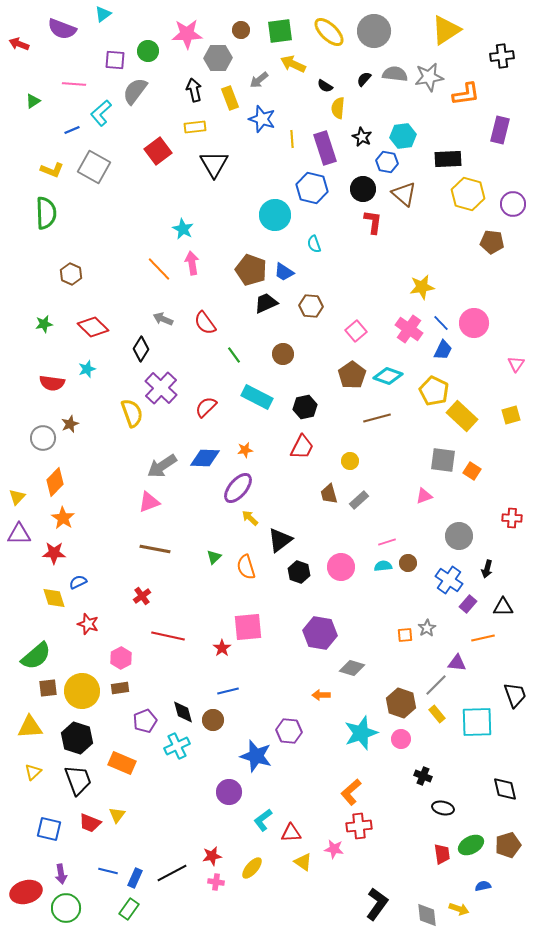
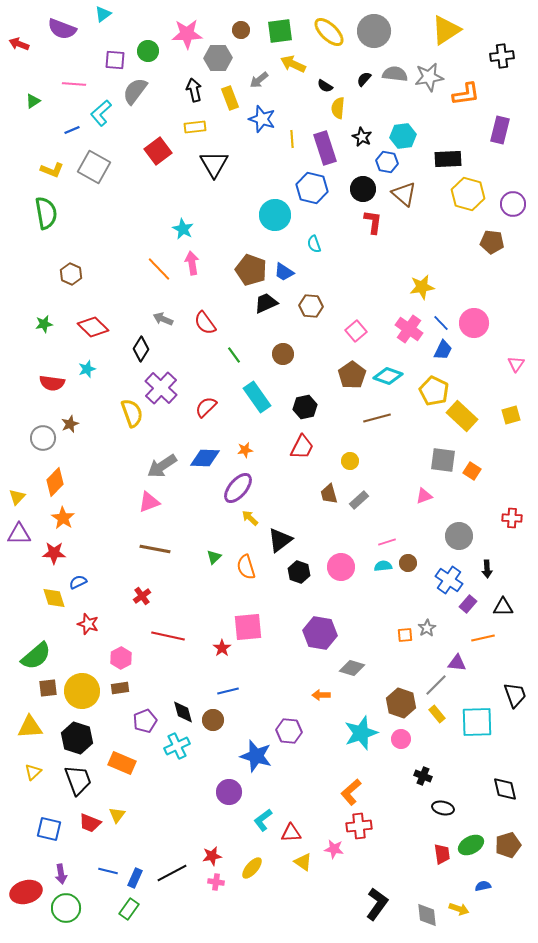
green semicircle at (46, 213): rotated 8 degrees counterclockwise
cyan rectangle at (257, 397): rotated 28 degrees clockwise
black arrow at (487, 569): rotated 18 degrees counterclockwise
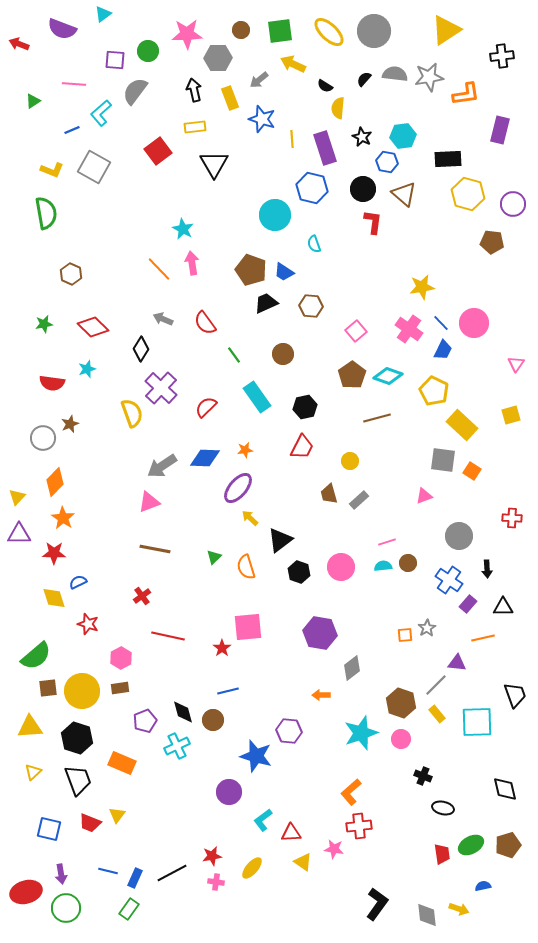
yellow rectangle at (462, 416): moved 9 px down
gray diamond at (352, 668): rotated 55 degrees counterclockwise
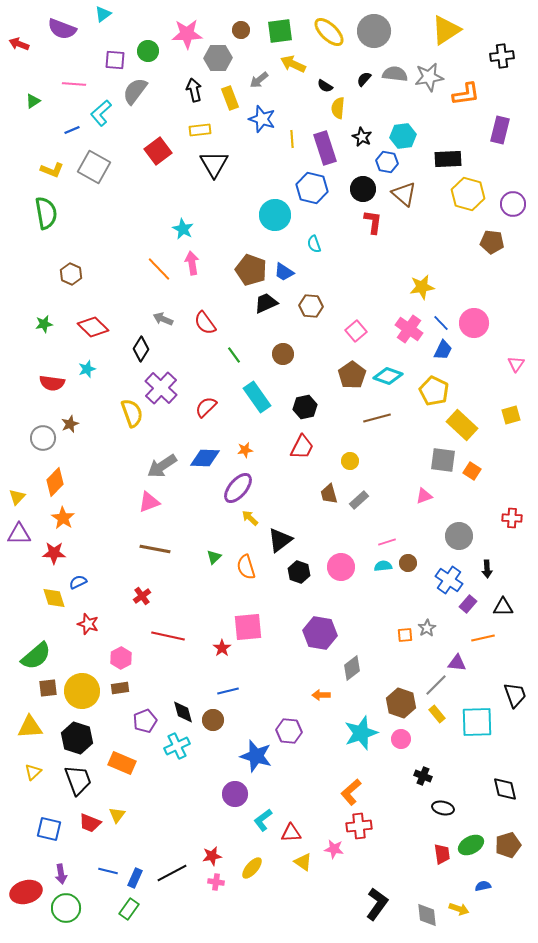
yellow rectangle at (195, 127): moved 5 px right, 3 px down
purple circle at (229, 792): moved 6 px right, 2 px down
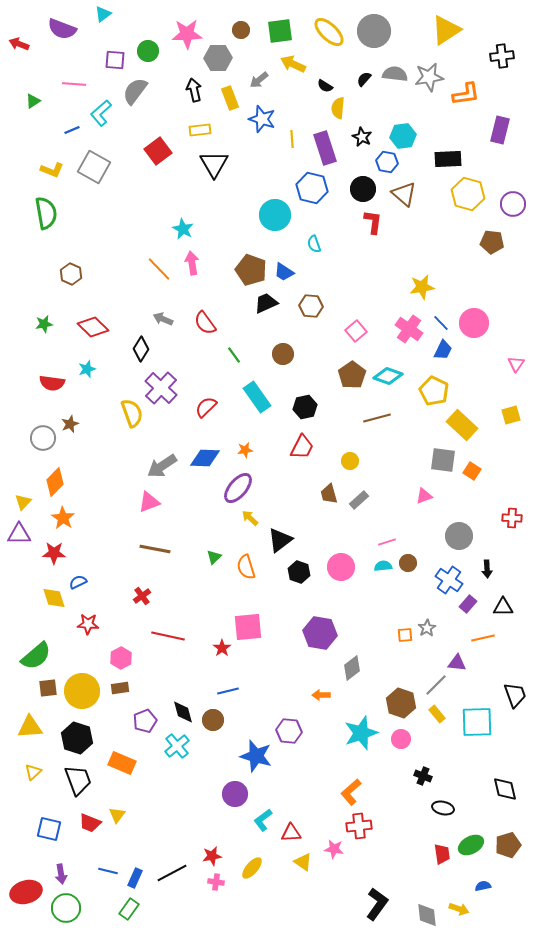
yellow triangle at (17, 497): moved 6 px right, 5 px down
red star at (88, 624): rotated 15 degrees counterclockwise
cyan cross at (177, 746): rotated 15 degrees counterclockwise
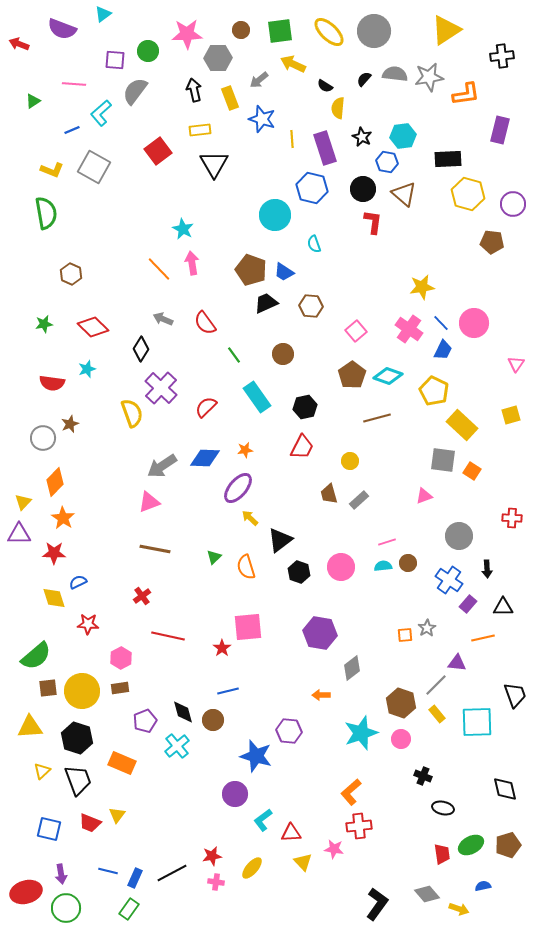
yellow triangle at (33, 772): moved 9 px right, 1 px up
yellow triangle at (303, 862): rotated 12 degrees clockwise
gray diamond at (427, 915): moved 21 px up; rotated 35 degrees counterclockwise
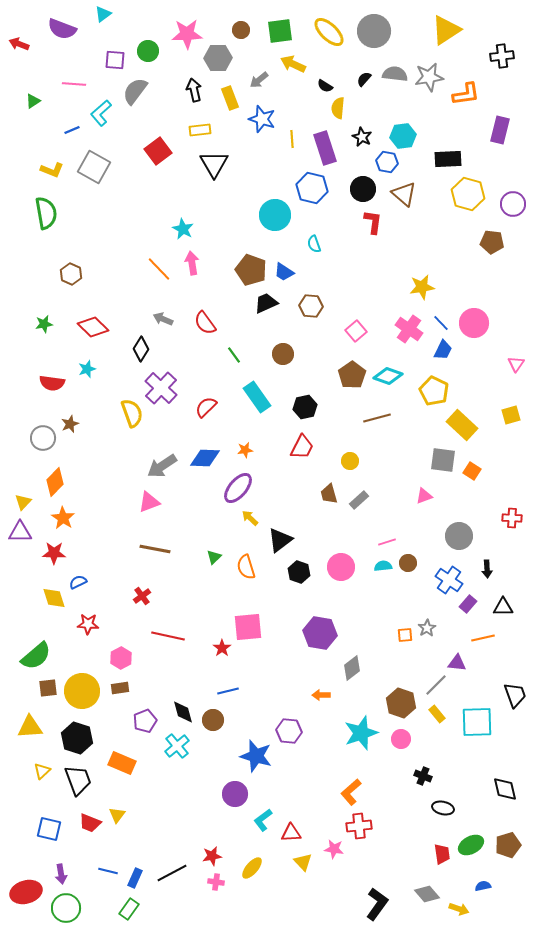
purple triangle at (19, 534): moved 1 px right, 2 px up
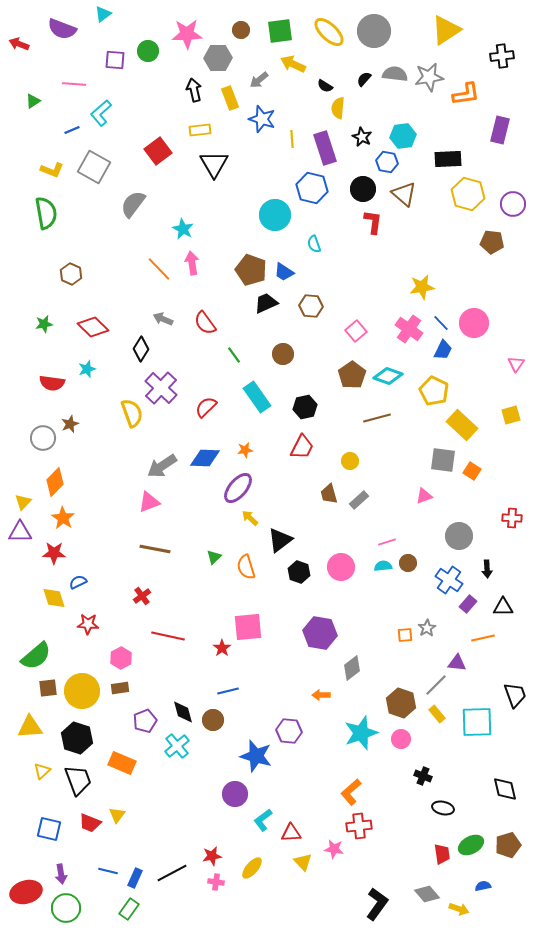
gray semicircle at (135, 91): moved 2 px left, 113 px down
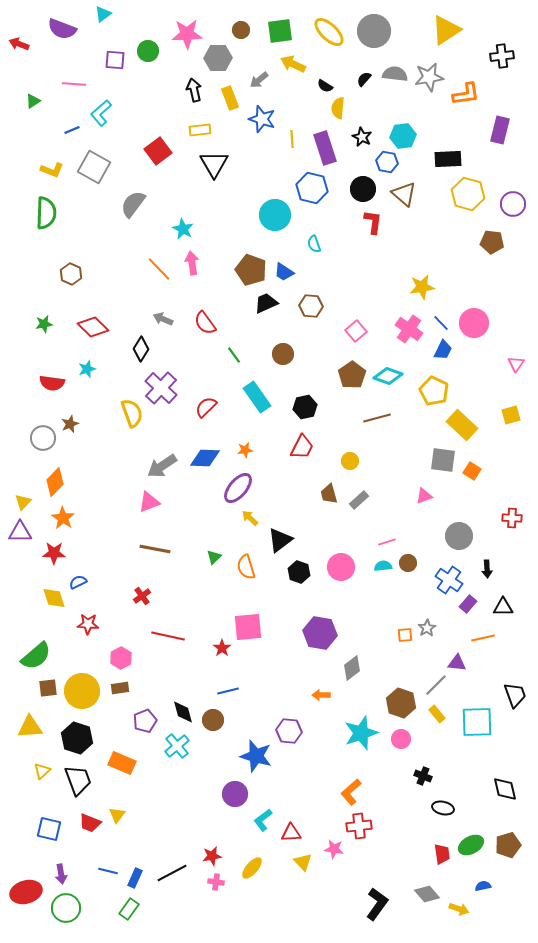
green semicircle at (46, 213): rotated 12 degrees clockwise
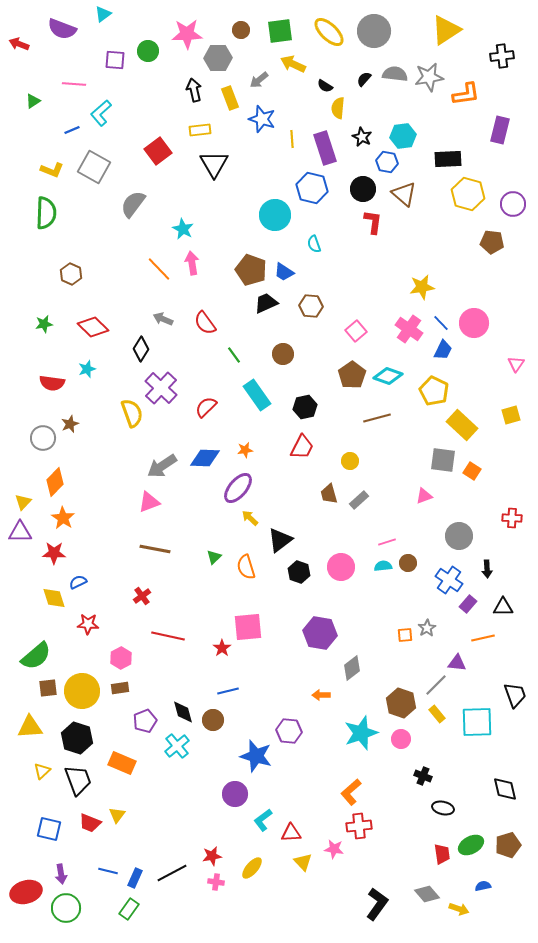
cyan rectangle at (257, 397): moved 2 px up
